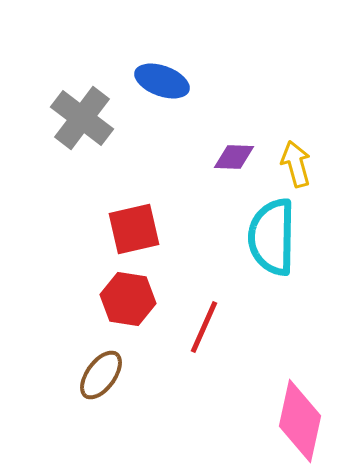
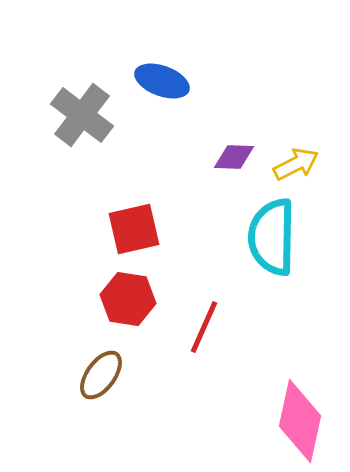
gray cross: moved 3 px up
yellow arrow: rotated 78 degrees clockwise
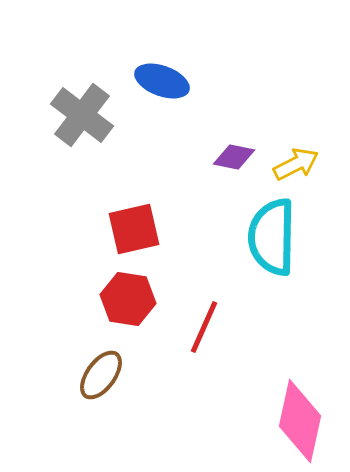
purple diamond: rotated 9 degrees clockwise
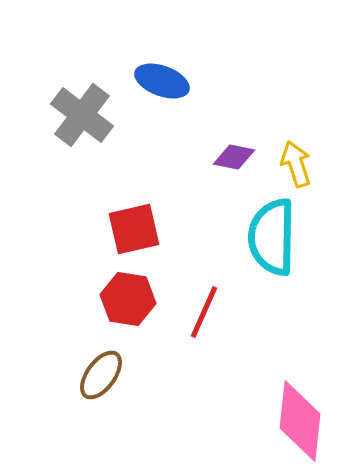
yellow arrow: rotated 81 degrees counterclockwise
red line: moved 15 px up
pink diamond: rotated 6 degrees counterclockwise
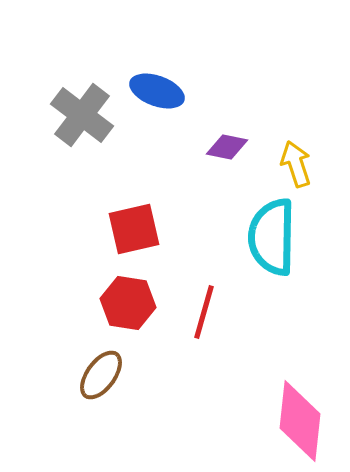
blue ellipse: moved 5 px left, 10 px down
purple diamond: moved 7 px left, 10 px up
red hexagon: moved 4 px down
red line: rotated 8 degrees counterclockwise
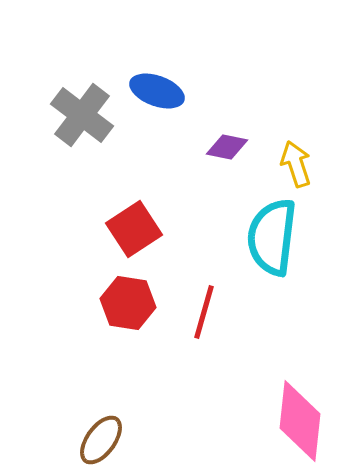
red square: rotated 20 degrees counterclockwise
cyan semicircle: rotated 6 degrees clockwise
brown ellipse: moved 65 px down
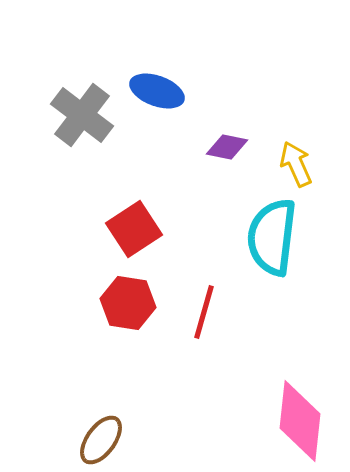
yellow arrow: rotated 6 degrees counterclockwise
